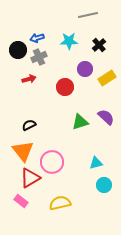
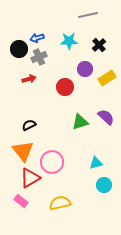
black circle: moved 1 px right, 1 px up
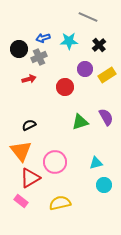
gray line: moved 2 px down; rotated 36 degrees clockwise
blue arrow: moved 6 px right
yellow rectangle: moved 3 px up
purple semicircle: rotated 18 degrees clockwise
orange triangle: moved 2 px left
pink circle: moved 3 px right
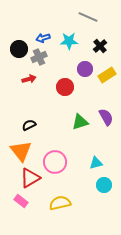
black cross: moved 1 px right, 1 px down
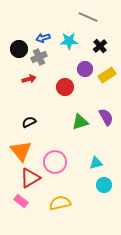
black semicircle: moved 3 px up
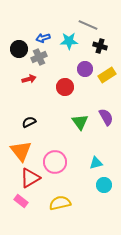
gray line: moved 8 px down
black cross: rotated 32 degrees counterclockwise
green triangle: rotated 48 degrees counterclockwise
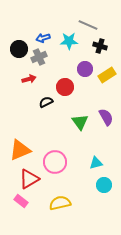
black semicircle: moved 17 px right, 20 px up
orange triangle: moved 1 px left, 1 px up; rotated 45 degrees clockwise
red triangle: moved 1 px left, 1 px down
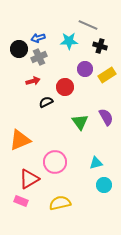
blue arrow: moved 5 px left
red arrow: moved 4 px right, 2 px down
orange triangle: moved 10 px up
pink rectangle: rotated 16 degrees counterclockwise
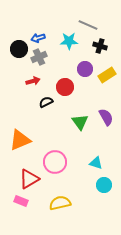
cyan triangle: rotated 32 degrees clockwise
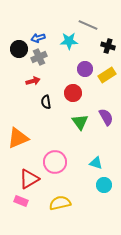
black cross: moved 8 px right
red circle: moved 8 px right, 6 px down
black semicircle: rotated 72 degrees counterclockwise
orange triangle: moved 2 px left, 2 px up
